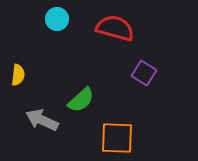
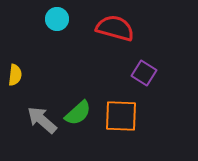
yellow semicircle: moved 3 px left
green semicircle: moved 3 px left, 13 px down
gray arrow: rotated 16 degrees clockwise
orange square: moved 4 px right, 22 px up
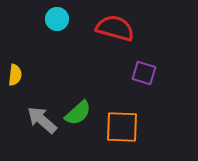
purple square: rotated 15 degrees counterclockwise
orange square: moved 1 px right, 11 px down
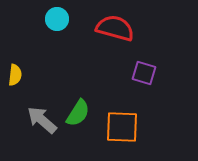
green semicircle: rotated 16 degrees counterclockwise
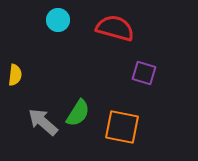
cyan circle: moved 1 px right, 1 px down
gray arrow: moved 1 px right, 2 px down
orange square: rotated 9 degrees clockwise
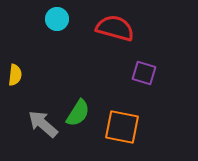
cyan circle: moved 1 px left, 1 px up
gray arrow: moved 2 px down
